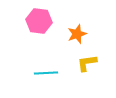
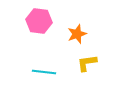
cyan line: moved 2 px left, 1 px up; rotated 10 degrees clockwise
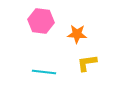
pink hexagon: moved 2 px right
orange star: rotated 24 degrees clockwise
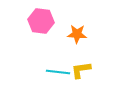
yellow L-shape: moved 6 px left, 7 px down
cyan line: moved 14 px right
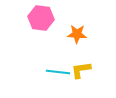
pink hexagon: moved 3 px up
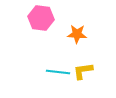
yellow L-shape: moved 2 px right, 1 px down
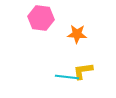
cyan line: moved 9 px right, 5 px down
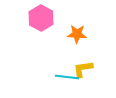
pink hexagon: rotated 20 degrees clockwise
yellow L-shape: moved 2 px up
